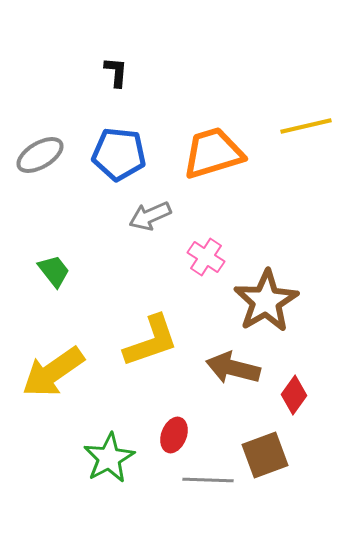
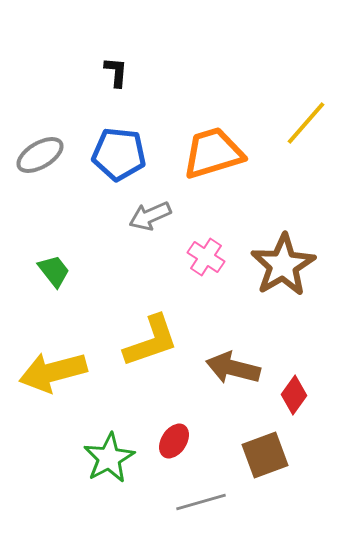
yellow line: moved 3 px up; rotated 36 degrees counterclockwise
brown star: moved 17 px right, 36 px up
yellow arrow: rotated 20 degrees clockwise
red ellipse: moved 6 px down; rotated 12 degrees clockwise
gray line: moved 7 px left, 22 px down; rotated 18 degrees counterclockwise
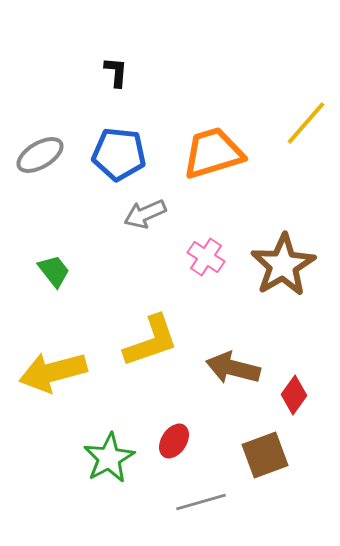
gray arrow: moved 5 px left, 2 px up
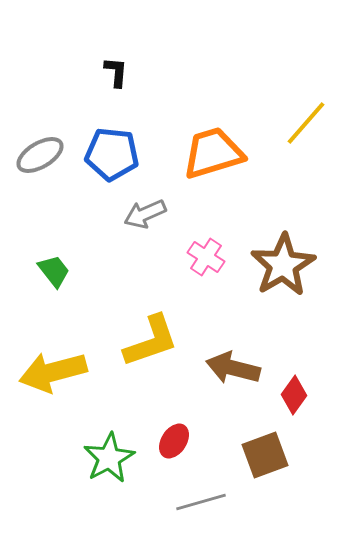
blue pentagon: moved 7 px left
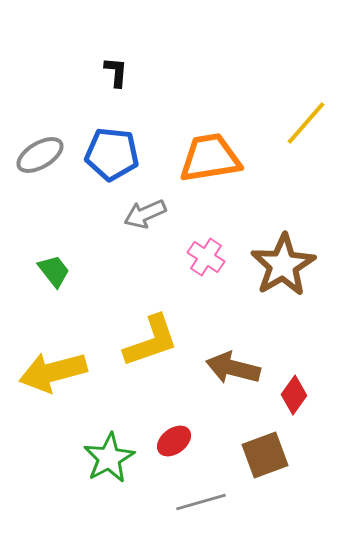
orange trapezoid: moved 3 px left, 5 px down; rotated 8 degrees clockwise
red ellipse: rotated 20 degrees clockwise
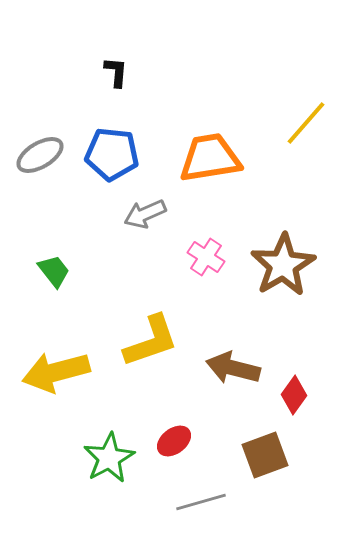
yellow arrow: moved 3 px right
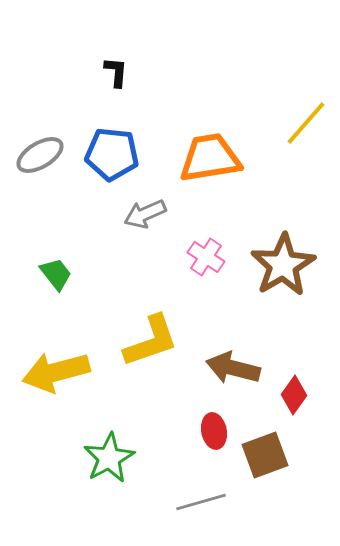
green trapezoid: moved 2 px right, 3 px down
red ellipse: moved 40 px right, 10 px up; rotated 64 degrees counterclockwise
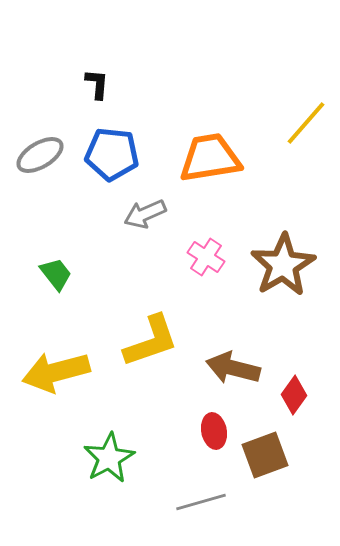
black L-shape: moved 19 px left, 12 px down
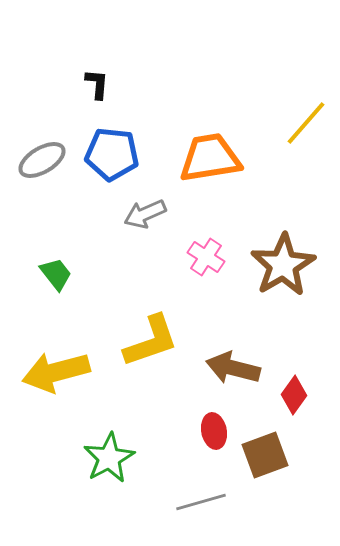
gray ellipse: moved 2 px right, 5 px down
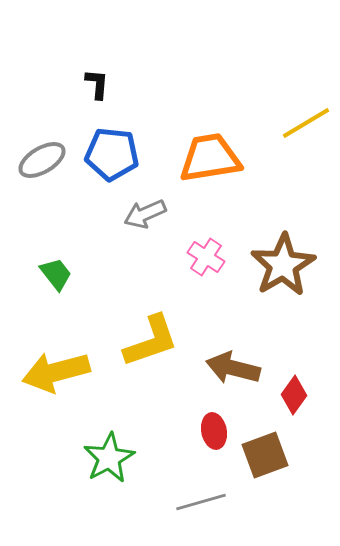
yellow line: rotated 18 degrees clockwise
